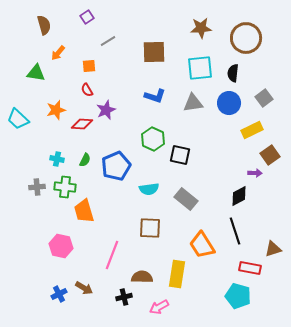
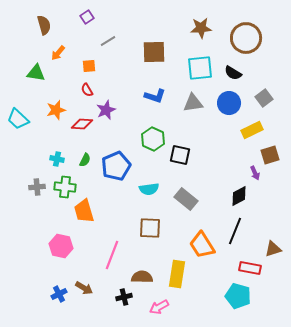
black semicircle at (233, 73): rotated 66 degrees counterclockwise
brown square at (270, 155): rotated 18 degrees clockwise
purple arrow at (255, 173): rotated 64 degrees clockwise
black line at (235, 231): rotated 40 degrees clockwise
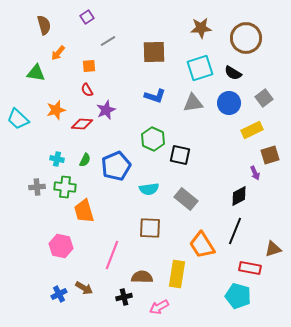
cyan square at (200, 68): rotated 12 degrees counterclockwise
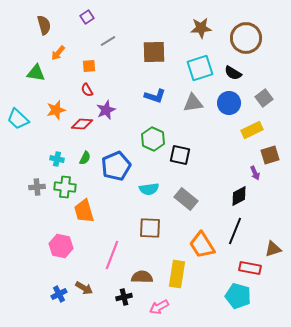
green semicircle at (85, 160): moved 2 px up
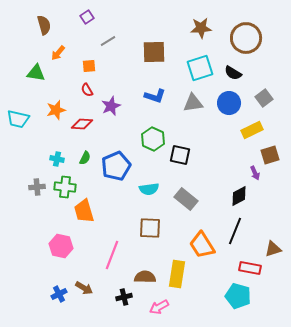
purple star at (106, 110): moved 5 px right, 4 px up
cyan trapezoid at (18, 119): rotated 30 degrees counterclockwise
brown semicircle at (142, 277): moved 3 px right
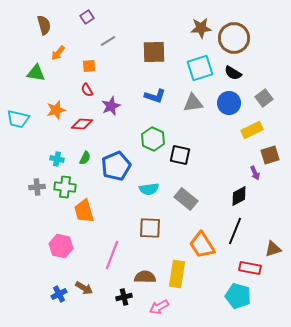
brown circle at (246, 38): moved 12 px left
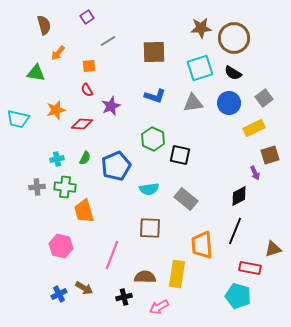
yellow rectangle at (252, 130): moved 2 px right, 2 px up
cyan cross at (57, 159): rotated 24 degrees counterclockwise
orange trapezoid at (202, 245): rotated 28 degrees clockwise
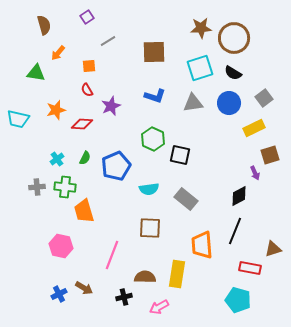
cyan cross at (57, 159): rotated 24 degrees counterclockwise
cyan pentagon at (238, 296): moved 4 px down
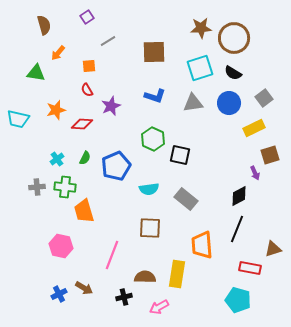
black line at (235, 231): moved 2 px right, 2 px up
